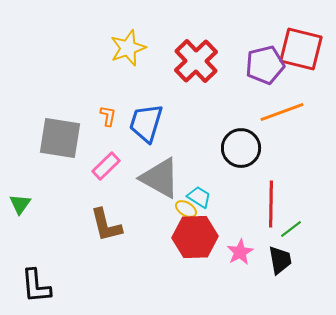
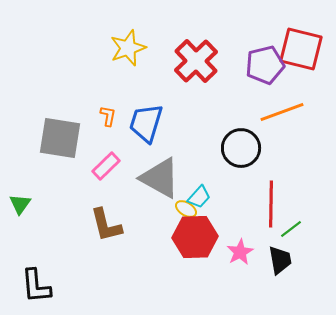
cyan trapezoid: rotated 100 degrees clockwise
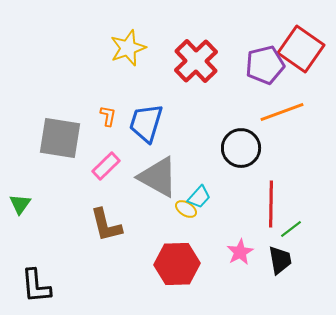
red square: rotated 21 degrees clockwise
gray triangle: moved 2 px left, 1 px up
red hexagon: moved 18 px left, 27 px down
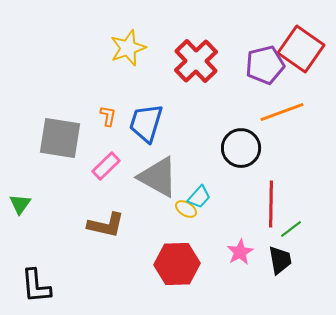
brown L-shape: rotated 63 degrees counterclockwise
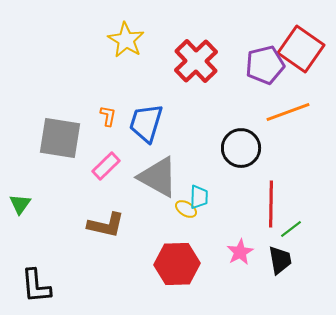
yellow star: moved 2 px left, 8 px up; rotated 21 degrees counterclockwise
orange line: moved 6 px right
cyan trapezoid: rotated 40 degrees counterclockwise
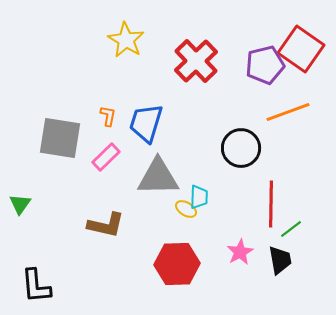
pink rectangle: moved 9 px up
gray triangle: rotated 30 degrees counterclockwise
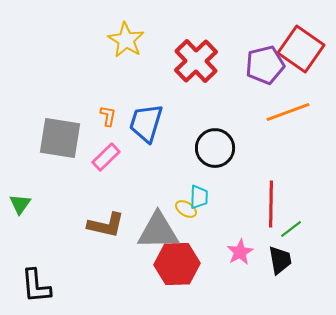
black circle: moved 26 px left
gray triangle: moved 54 px down
